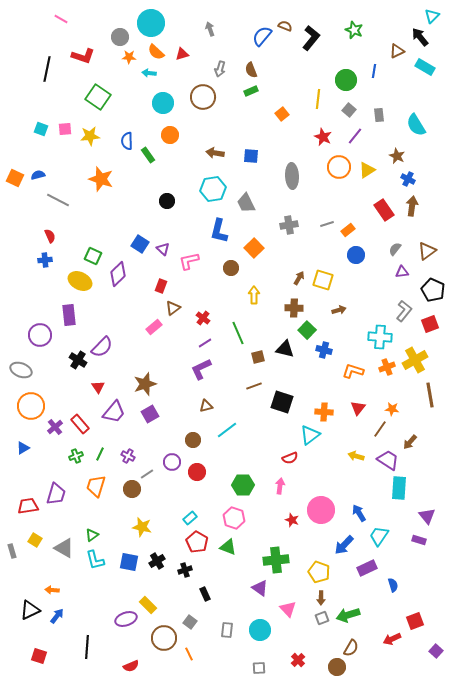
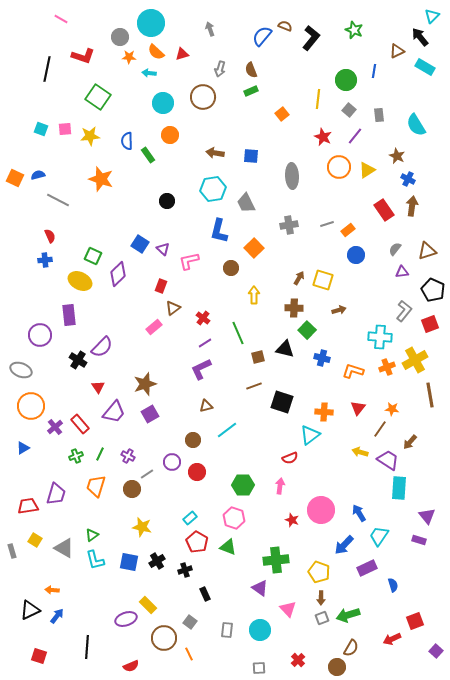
brown triangle at (427, 251): rotated 18 degrees clockwise
blue cross at (324, 350): moved 2 px left, 8 px down
yellow arrow at (356, 456): moved 4 px right, 4 px up
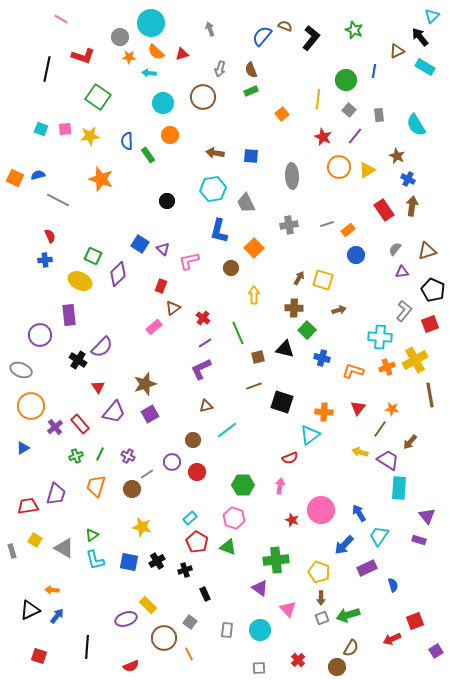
purple square at (436, 651): rotated 16 degrees clockwise
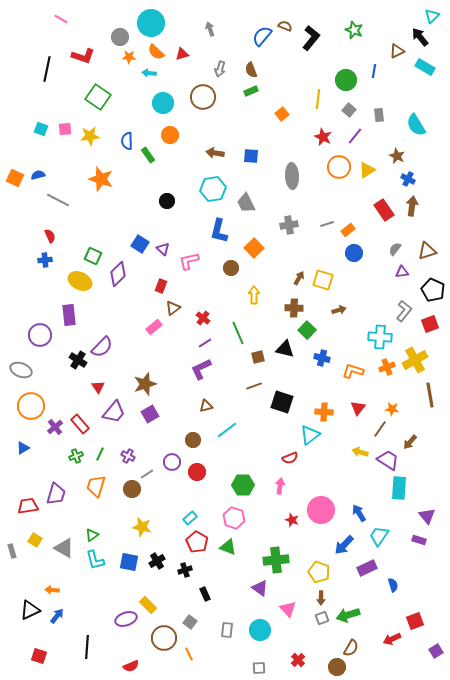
blue circle at (356, 255): moved 2 px left, 2 px up
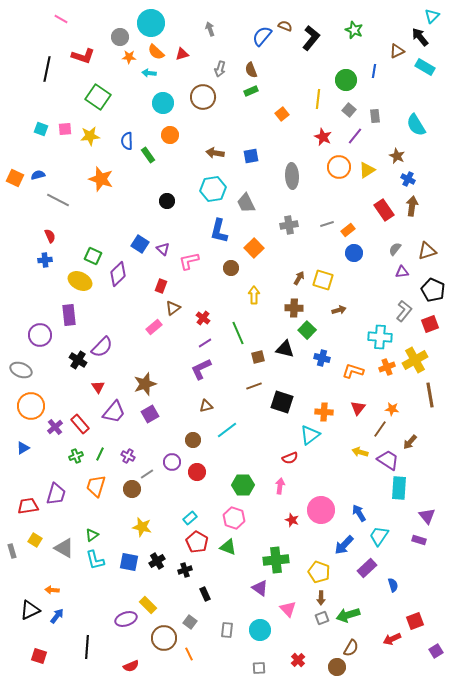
gray rectangle at (379, 115): moved 4 px left, 1 px down
blue square at (251, 156): rotated 14 degrees counterclockwise
purple rectangle at (367, 568): rotated 18 degrees counterclockwise
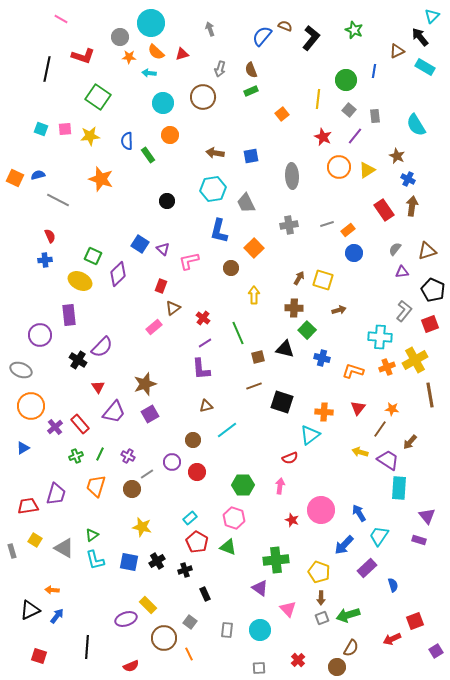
purple L-shape at (201, 369): rotated 70 degrees counterclockwise
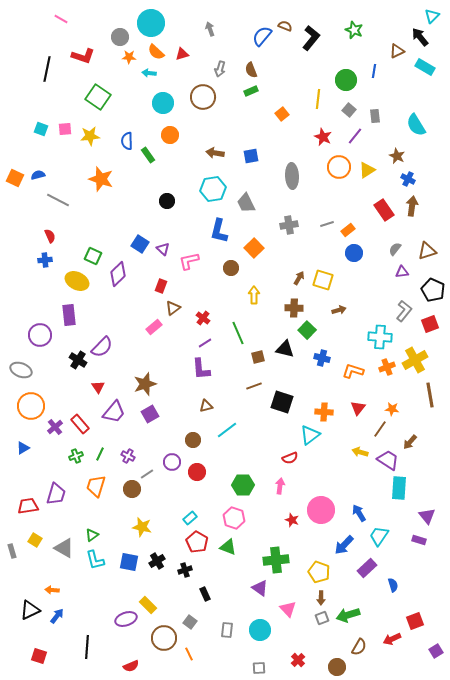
yellow ellipse at (80, 281): moved 3 px left
brown semicircle at (351, 648): moved 8 px right, 1 px up
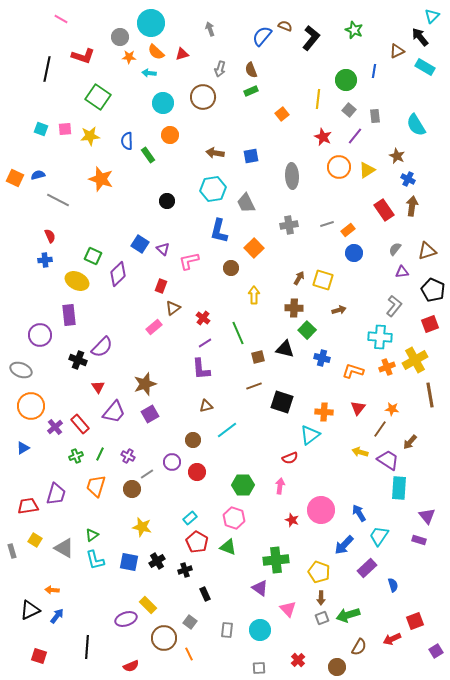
gray L-shape at (404, 311): moved 10 px left, 5 px up
black cross at (78, 360): rotated 12 degrees counterclockwise
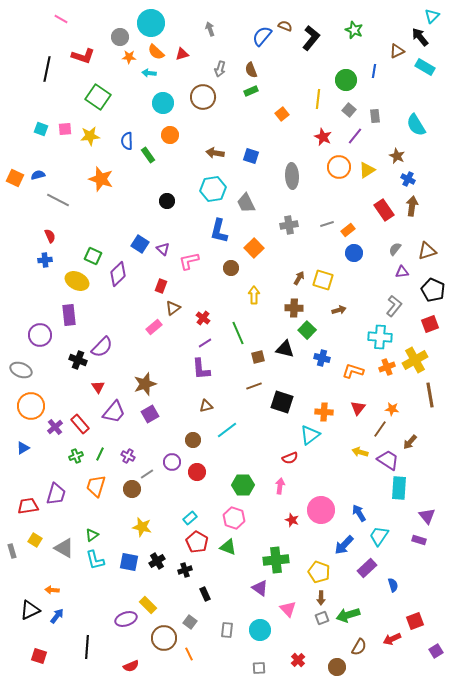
blue square at (251, 156): rotated 28 degrees clockwise
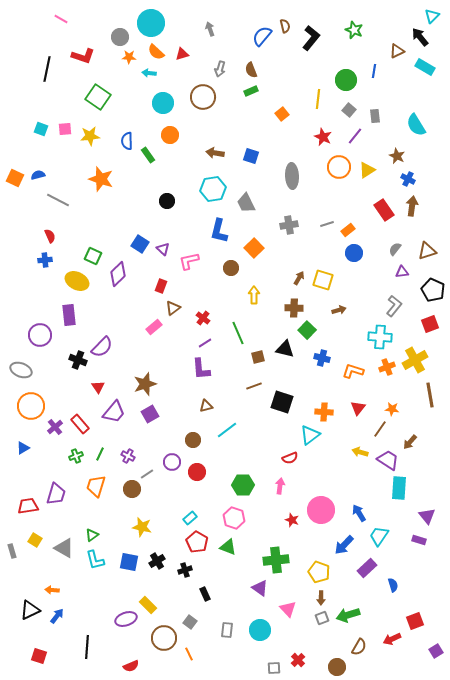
brown semicircle at (285, 26): rotated 56 degrees clockwise
gray square at (259, 668): moved 15 px right
